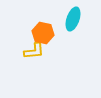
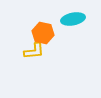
cyan ellipse: rotated 60 degrees clockwise
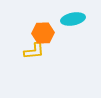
orange hexagon: rotated 15 degrees counterclockwise
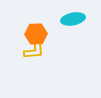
orange hexagon: moved 7 px left, 1 px down
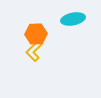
yellow L-shape: rotated 140 degrees clockwise
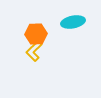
cyan ellipse: moved 3 px down
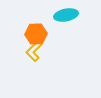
cyan ellipse: moved 7 px left, 7 px up
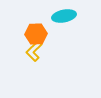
cyan ellipse: moved 2 px left, 1 px down
